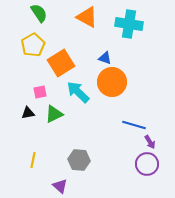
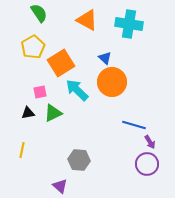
orange triangle: moved 3 px down
yellow pentagon: moved 2 px down
blue triangle: rotated 24 degrees clockwise
cyan arrow: moved 1 px left, 2 px up
green triangle: moved 1 px left, 1 px up
yellow line: moved 11 px left, 10 px up
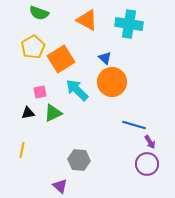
green semicircle: rotated 144 degrees clockwise
orange square: moved 4 px up
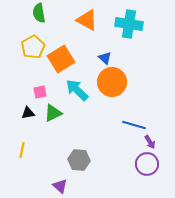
green semicircle: rotated 60 degrees clockwise
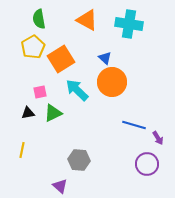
green semicircle: moved 6 px down
purple arrow: moved 8 px right, 4 px up
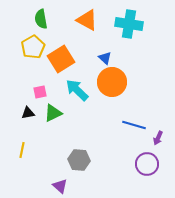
green semicircle: moved 2 px right
purple arrow: rotated 56 degrees clockwise
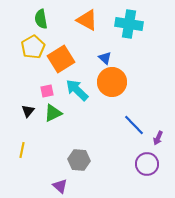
pink square: moved 7 px right, 1 px up
black triangle: moved 2 px up; rotated 40 degrees counterclockwise
blue line: rotated 30 degrees clockwise
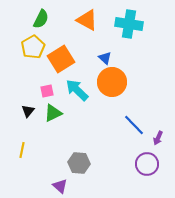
green semicircle: rotated 144 degrees counterclockwise
gray hexagon: moved 3 px down
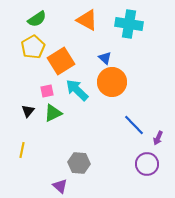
green semicircle: moved 4 px left; rotated 30 degrees clockwise
orange square: moved 2 px down
